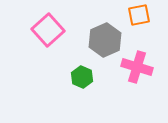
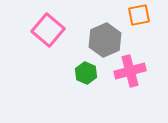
pink square: rotated 8 degrees counterclockwise
pink cross: moved 7 px left, 4 px down; rotated 32 degrees counterclockwise
green hexagon: moved 4 px right, 4 px up
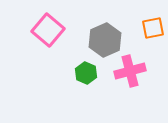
orange square: moved 14 px right, 13 px down
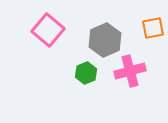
green hexagon: rotated 15 degrees clockwise
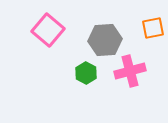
gray hexagon: rotated 20 degrees clockwise
green hexagon: rotated 10 degrees counterclockwise
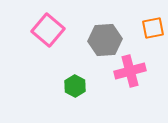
green hexagon: moved 11 px left, 13 px down
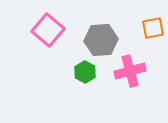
gray hexagon: moved 4 px left
green hexagon: moved 10 px right, 14 px up
